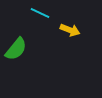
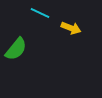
yellow arrow: moved 1 px right, 2 px up
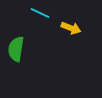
green semicircle: rotated 150 degrees clockwise
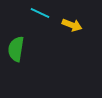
yellow arrow: moved 1 px right, 3 px up
